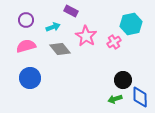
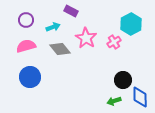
cyan hexagon: rotated 15 degrees counterclockwise
pink star: moved 2 px down
blue circle: moved 1 px up
green arrow: moved 1 px left, 2 px down
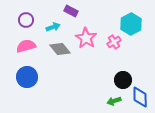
blue circle: moved 3 px left
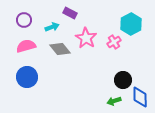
purple rectangle: moved 1 px left, 2 px down
purple circle: moved 2 px left
cyan arrow: moved 1 px left
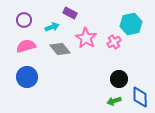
cyan hexagon: rotated 15 degrees clockwise
black circle: moved 4 px left, 1 px up
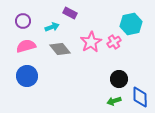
purple circle: moved 1 px left, 1 px down
pink star: moved 5 px right, 4 px down; rotated 10 degrees clockwise
blue circle: moved 1 px up
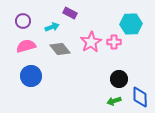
cyan hexagon: rotated 10 degrees clockwise
pink cross: rotated 32 degrees clockwise
blue circle: moved 4 px right
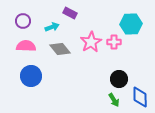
pink semicircle: rotated 18 degrees clockwise
green arrow: moved 1 px up; rotated 104 degrees counterclockwise
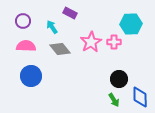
cyan arrow: rotated 104 degrees counterclockwise
